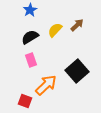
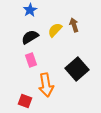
brown arrow: moved 3 px left; rotated 64 degrees counterclockwise
black square: moved 2 px up
orange arrow: rotated 125 degrees clockwise
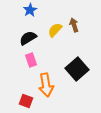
black semicircle: moved 2 px left, 1 px down
red square: moved 1 px right
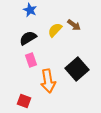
blue star: rotated 16 degrees counterclockwise
brown arrow: rotated 144 degrees clockwise
orange arrow: moved 2 px right, 4 px up
red square: moved 2 px left
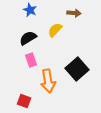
brown arrow: moved 12 px up; rotated 32 degrees counterclockwise
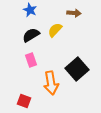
black semicircle: moved 3 px right, 3 px up
orange arrow: moved 3 px right, 2 px down
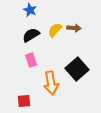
brown arrow: moved 15 px down
red square: rotated 24 degrees counterclockwise
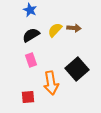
red square: moved 4 px right, 4 px up
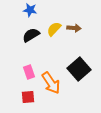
blue star: rotated 16 degrees counterclockwise
yellow semicircle: moved 1 px left, 1 px up
pink rectangle: moved 2 px left, 12 px down
black square: moved 2 px right
orange arrow: rotated 25 degrees counterclockwise
